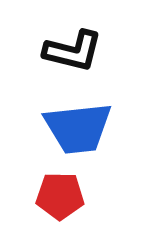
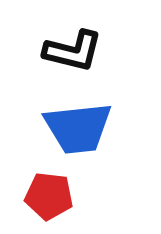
red pentagon: moved 11 px left; rotated 6 degrees clockwise
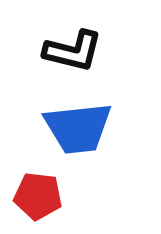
red pentagon: moved 11 px left
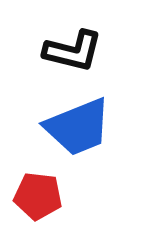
blue trapezoid: moved 1 px up; rotated 16 degrees counterclockwise
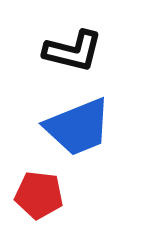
red pentagon: moved 1 px right, 1 px up
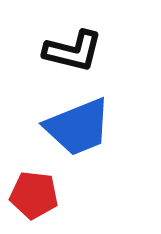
red pentagon: moved 5 px left
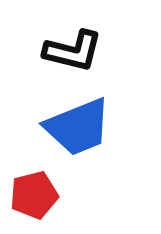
red pentagon: rotated 21 degrees counterclockwise
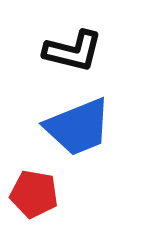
red pentagon: moved 1 px up; rotated 24 degrees clockwise
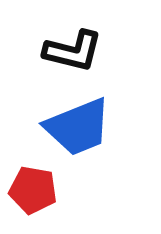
red pentagon: moved 1 px left, 4 px up
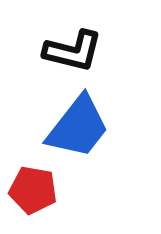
blue trapezoid: rotated 30 degrees counterclockwise
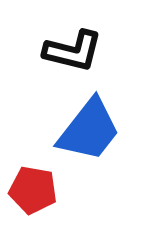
blue trapezoid: moved 11 px right, 3 px down
